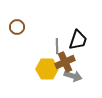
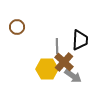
black trapezoid: moved 2 px right; rotated 15 degrees counterclockwise
brown cross: moved 1 px left; rotated 24 degrees counterclockwise
gray arrow: rotated 18 degrees clockwise
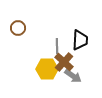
brown circle: moved 1 px right, 1 px down
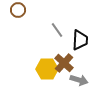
brown circle: moved 18 px up
gray line: moved 16 px up; rotated 35 degrees counterclockwise
brown cross: moved 1 px down
gray arrow: moved 6 px right, 4 px down; rotated 18 degrees counterclockwise
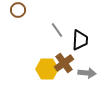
brown cross: rotated 12 degrees clockwise
gray arrow: moved 8 px right, 7 px up; rotated 12 degrees counterclockwise
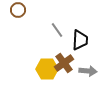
gray arrow: moved 1 px right, 2 px up
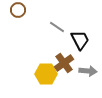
gray line: moved 3 px up; rotated 21 degrees counterclockwise
black trapezoid: rotated 30 degrees counterclockwise
yellow hexagon: moved 1 px left, 5 px down
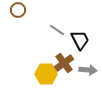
gray line: moved 3 px down
gray arrow: moved 1 px up
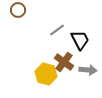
gray line: rotated 70 degrees counterclockwise
brown cross: moved 1 px up; rotated 18 degrees counterclockwise
yellow hexagon: rotated 15 degrees clockwise
